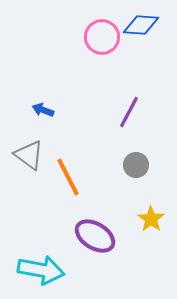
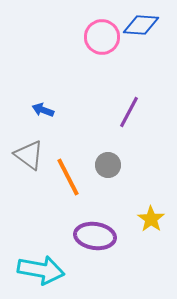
gray circle: moved 28 px left
purple ellipse: rotated 24 degrees counterclockwise
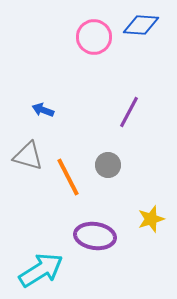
pink circle: moved 8 px left
gray triangle: moved 1 px left, 1 px down; rotated 20 degrees counterclockwise
yellow star: rotated 20 degrees clockwise
cyan arrow: rotated 42 degrees counterclockwise
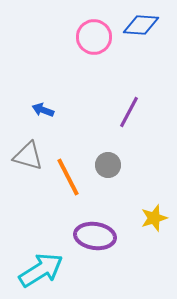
yellow star: moved 3 px right, 1 px up
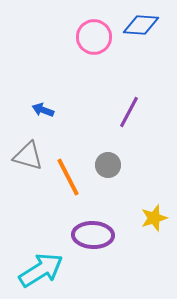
purple ellipse: moved 2 px left, 1 px up; rotated 6 degrees counterclockwise
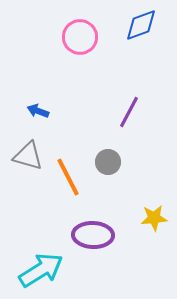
blue diamond: rotated 24 degrees counterclockwise
pink circle: moved 14 px left
blue arrow: moved 5 px left, 1 px down
gray circle: moved 3 px up
yellow star: rotated 12 degrees clockwise
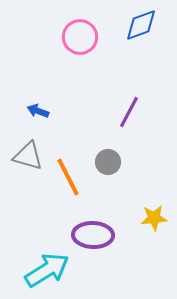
cyan arrow: moved 6 px right
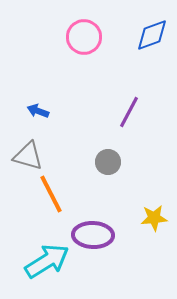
blue diamond: moved 11 px right, 10 px down
pink circle: moved 4 px right
orange line: moved 17 px left, 17 px down
cyan arrow: moved 9 px up
